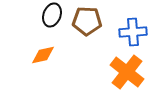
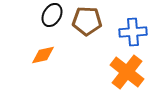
black ellipse: rotated 10 degrees clockwise
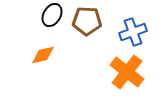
blue cross: rotated 16 degrees counterclockwise
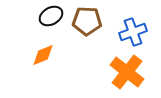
black ellipse: moved 1 px left, 1 px down; rotated 30 degrees clockwise
orange diamond: rotated 10 degrees counterclockwise
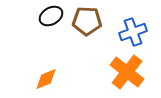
orange diamond: moved 3 px right, 24 px down
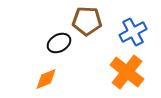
black ellipse: moved 8 px right, 27 px down
blue cross: rotated 8 degrees counterclockwise
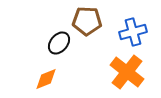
blue cross: rotated 12 degrees clockwise
black ellipse: rotated 20 degrees counterclockwise
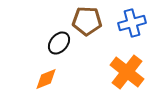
blue cross: moved 1 px left, 9 px up
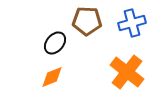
black ellipse: moved 4 px left
orange diamond: moved 6 px right, 2 px up
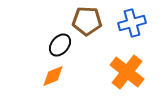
black ellipse: moved 5 px right, 2 px down
orange diamond: moved 1 px right, 1 px up
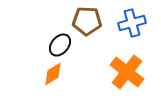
orange diamond: moved 2 px up; rotated 10 degrees counterclockwise
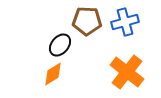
blue cross: moved 7 px left, 1 px up
